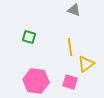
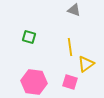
pink hexagon: moved 2 px left, 1 px down
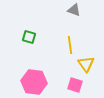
yellow line: moved 2 px up
yellow triangle: rotated 30 degrees counterclockwise
pink square: moved 5 px right, 3 px down
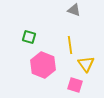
pink hexagon: moved 9 px right, 17 px up; rotated 15 degrees clockwise
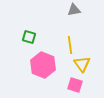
gray triangle: rotated 32 degrees counterclockwise
yellow triangle: moved 4 px left
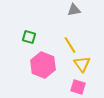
yellow line: rotated 24 degrees counterclockwise
pink square: moved 3 px right, 2 px down
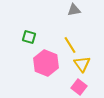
pink hexagon: moved 3 px right, 2 px up
pink square: moved 1 px right; rotated 21 degrees clockwise
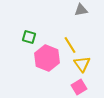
gray triangle: moved 7 px right
pink hexagon: moved 1 px right, 5 px up
pink square: rotated 21 degrees clockwise
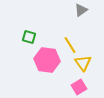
gray triangle: rotated 24 degrees counterclockwise
pink hexagon: moved 2 px down; rotated 15 degrees counterclockwise
yellow triangle: moved 1 px right, 1 px up
